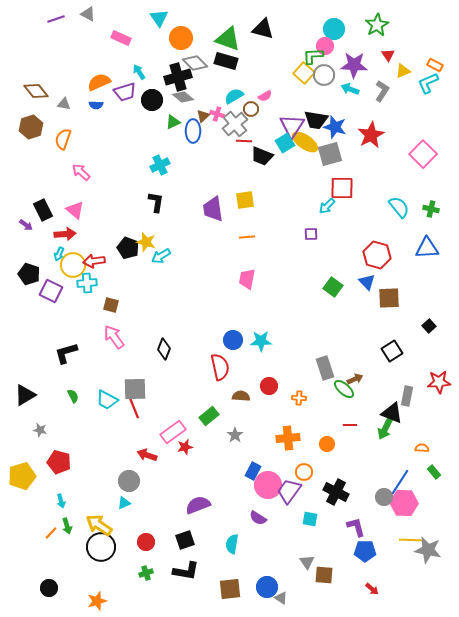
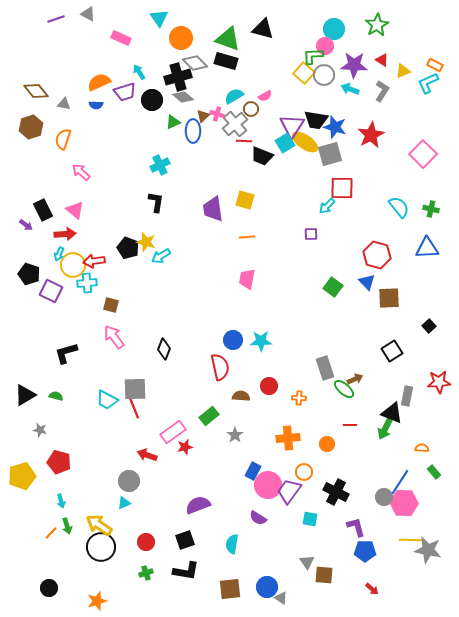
red triangle at (388, 55): moved 6 px left, 5 px down; rotated 24 degrees counterclockwise
yellow square at (245, 200): rotated 24 degrees clockwise
green semicircle at (73, 396): moved 17 px left; rotated 48 degrees counterclockwise
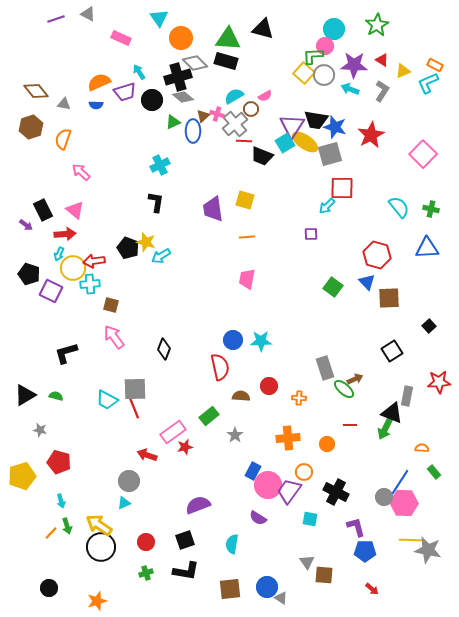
green triangle at (228, 39): rotated 16 degrees counterclockwise
yellow circle at (73, 265): moved 3 px down
cyan cross at (87, 283): moved 3 px right, 1 px down
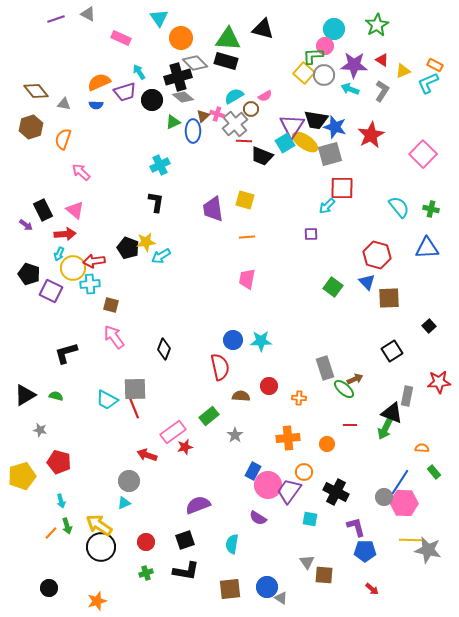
yellow star at (146, 242): rotated 24 degrees counterclockwise
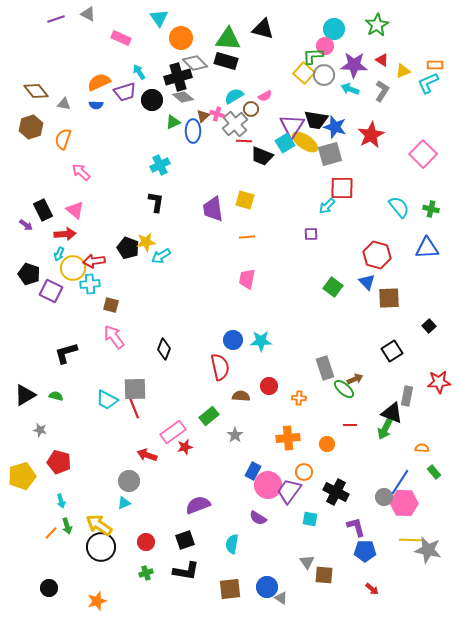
orange rectangle at (435, 65): rotated 28 degrees counterclockwise
